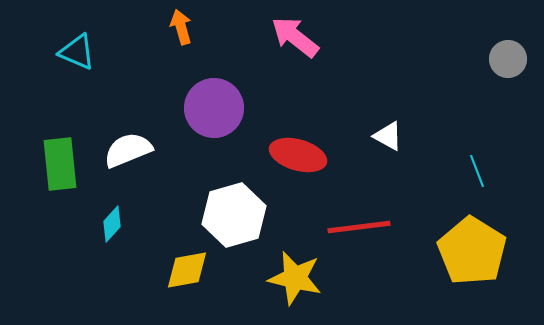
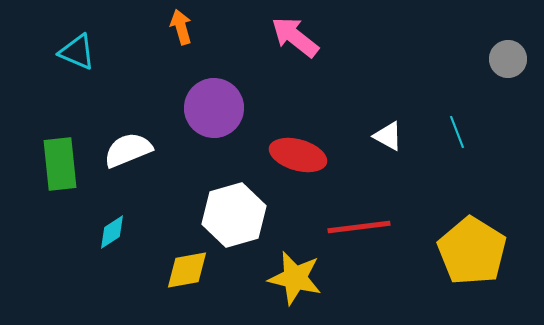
cyan line: moved 20 px left, 39 px up
cyan diamond: moved 8 px down; rotated 15 degrees clockwise
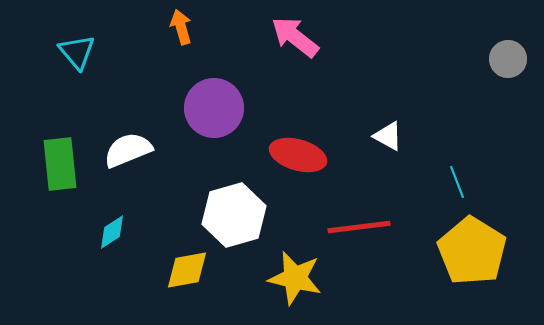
cyan triangle: rotated 27 degrees clockwise
cyan line: moved 50 px down
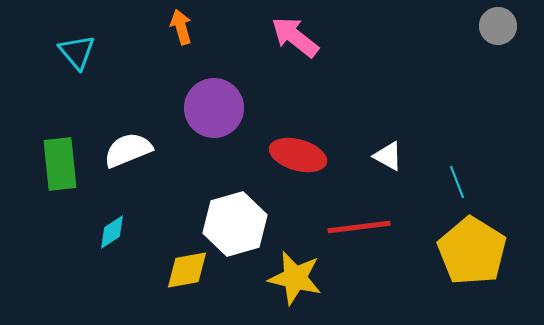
gray circle: moved 10 px left, 33 px up
white triangle: moved 20 px down
white hexagon: moved 1 px right, 9 px down
